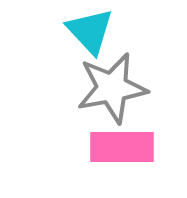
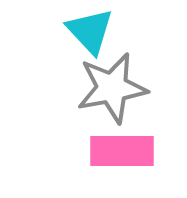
pink rectangle: moved 4 px down
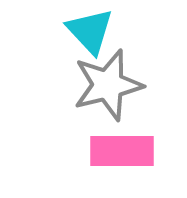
gray star: moved 4 px left, 3 px up; rotated 4 degrees counterclockwise
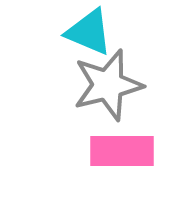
cyan triangle: moved 1 px left, 1 px down; rotated 24 degrees counterclockwise
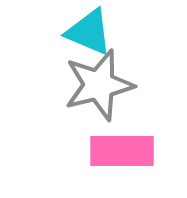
gray star: moved 9 px left
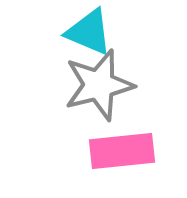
pink rectangle: rotated 6 degrees counterclockwise
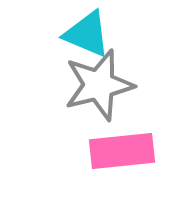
cyan triangle: moved 2 px left, 2 px down
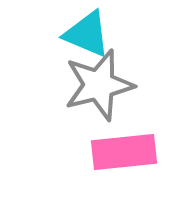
pink rectangle: moved 2 px right, 1 px down
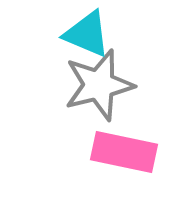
pink rectangle: rotated 18 degrees clockwise
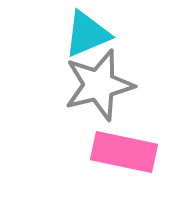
cyan triangle: rotated 46 degrees counterclockwise
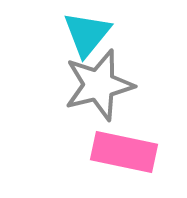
cyan triangle: rotated 28 degrees counterclockwise
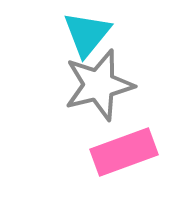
pink rectangle: rotated 32 degrees counterclockwise
